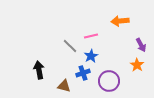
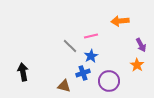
black arrow: moved 16 px left, 2 px down
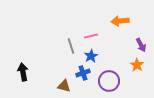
gray line: moved 1 px right; rotated 28 degrees clockwise
